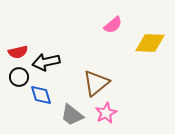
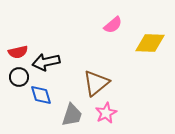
gray trapezoid: rotated 110 degrees counterclockwise
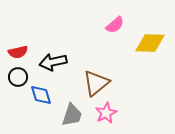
pink semicircle: moved 2 px right
black arrow: moved 7 px right
black circle: moved 1 px left
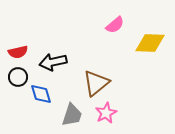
blue diamond: moved 1 px up
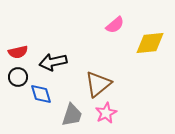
yellow diamond: rotated 8 degrees counterclockwise
brown triangle: moved 2 px right, 1 px down
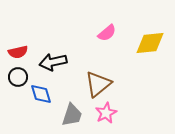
pink semicircle: moved 8 px left, 8 px down
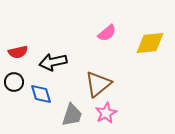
black circle: moved 4 px left, 5 px down
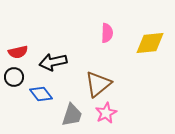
pink semicircle: rotated 48 degrees counterclockwise
black circle: moved 5 px up
blue diamond: rotated 20 degrees counterclockwise
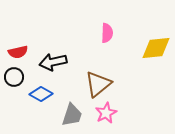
yellow diamond: moved 6 px right, 5 px down
blue diamond: rotated 25 degrees counterclockwise
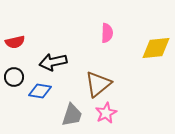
red semicircle: moved 3 px left, 10 px up
blue diamond: moved 1 px left, 3 px up; rotated 20 degrees counterclockwise
